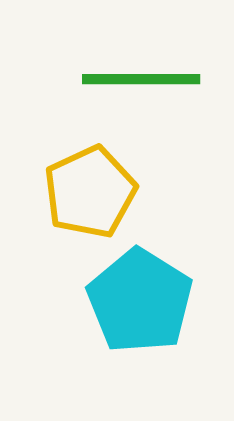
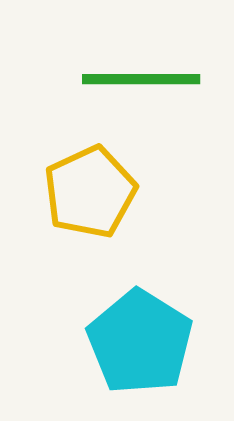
cyan pentagon: moved 41 px down
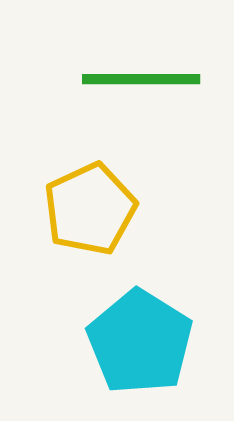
yellow pentagon: moved 17 px down
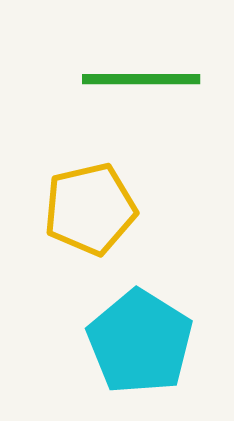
yellow pentagon: rotated 12 degrees clockwise
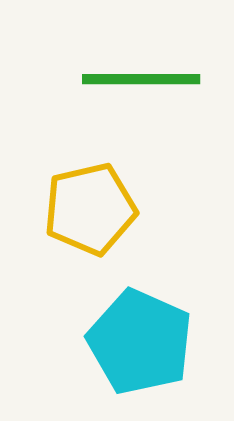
cyan pentagon: rotated 8 degrees counterclockwise
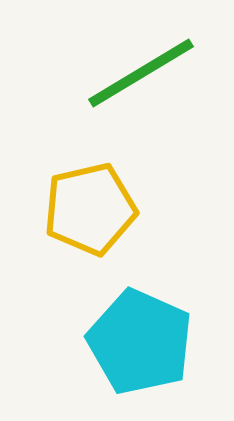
green line: moved 6 px up; rotated 31 degrees counterclockwise
